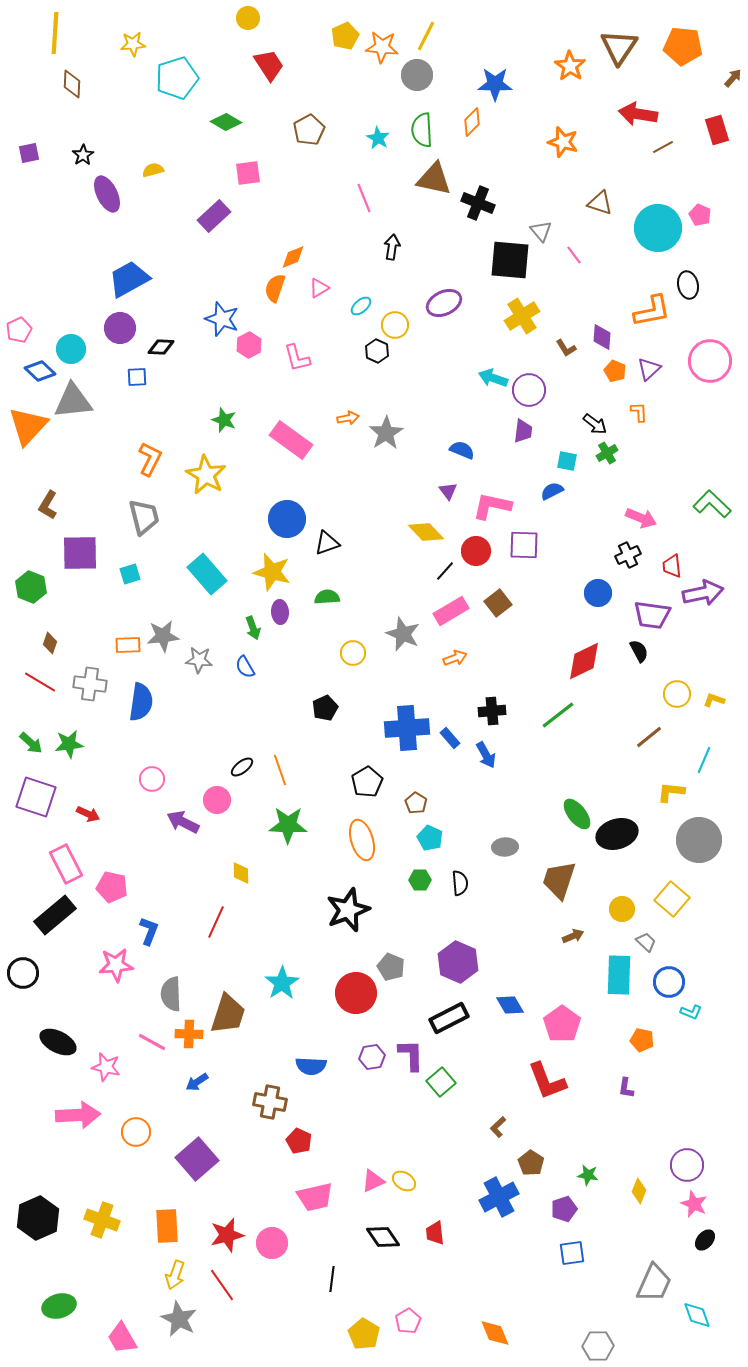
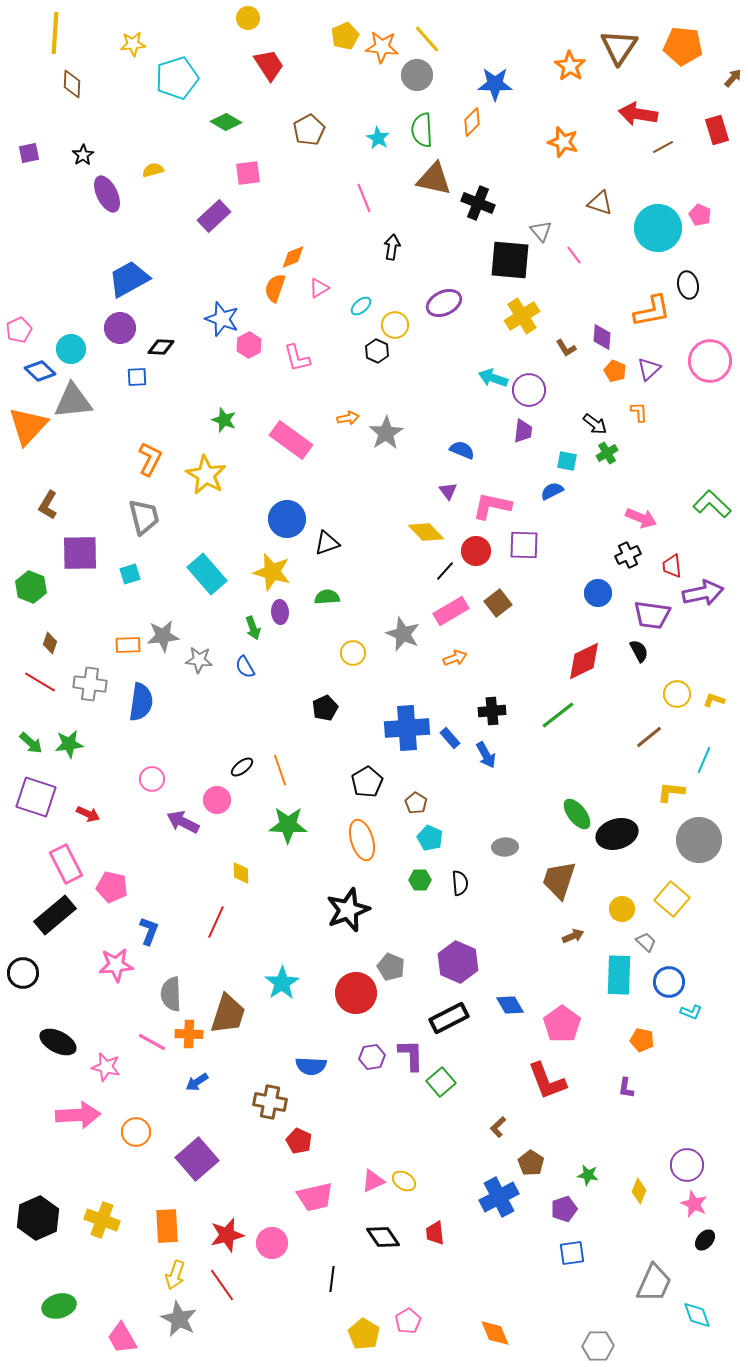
yellow line at (426, 36): moved 1 px right, 3 px down; rotated 68 degrees counterclockwise
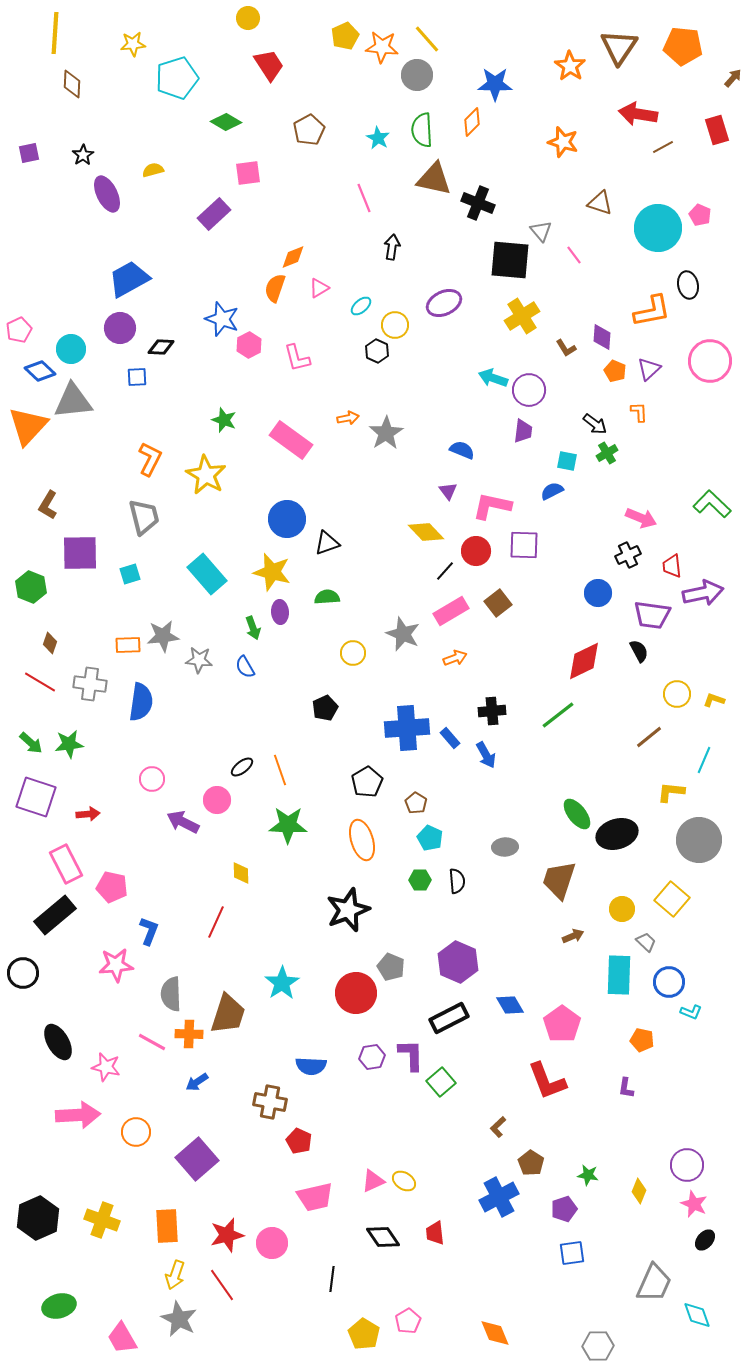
purple rectangle at (214, 216): moved 2 px up
red arrow at (88, 814): rotated 30 degrees counterclockwise
black semicircle at (460, 883): moved 3 px left, 2 px up
black ellipse at (58, 1042): rotated 33 degrees clockwise
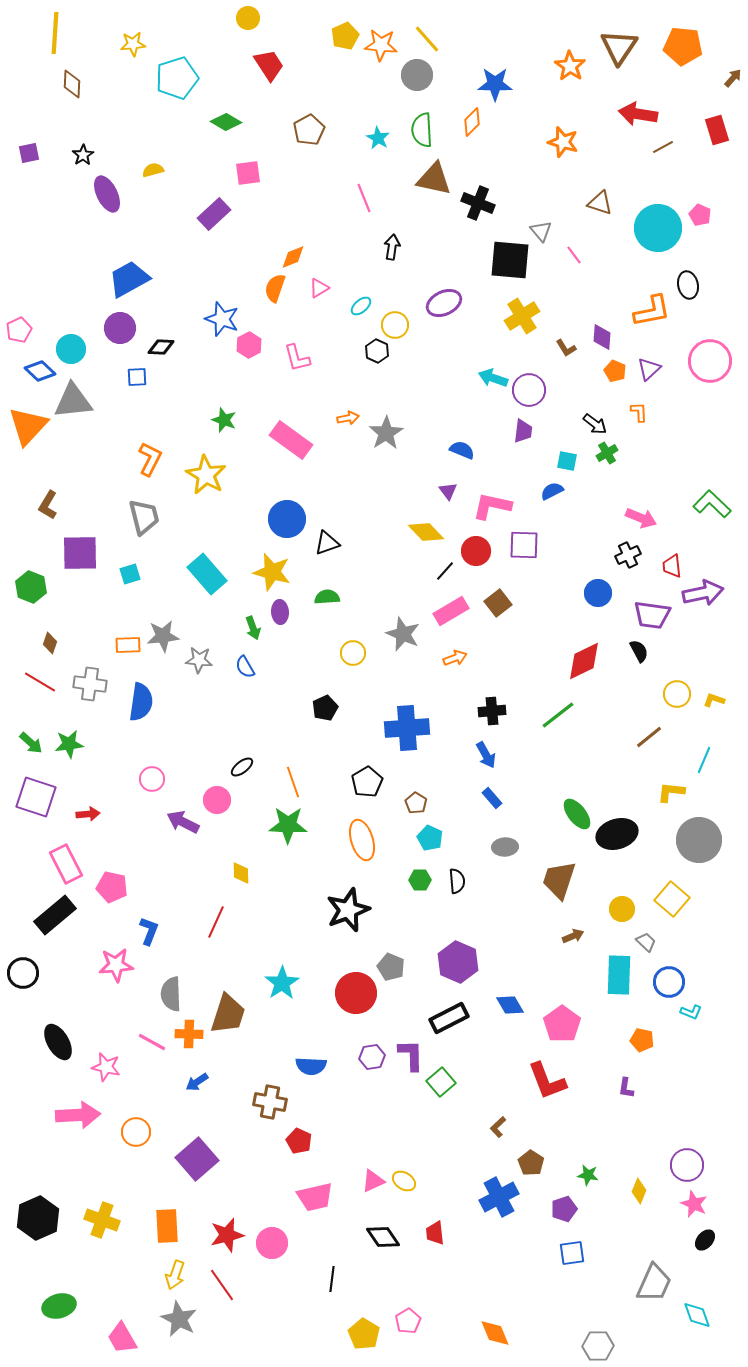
orange star at (382, 47): moved 1 px left, 2 px up
blue rectangle at (450, 738): moved 42 px right, 60 px down
orange line at (280, 770): moved 13 px right, 12 px down
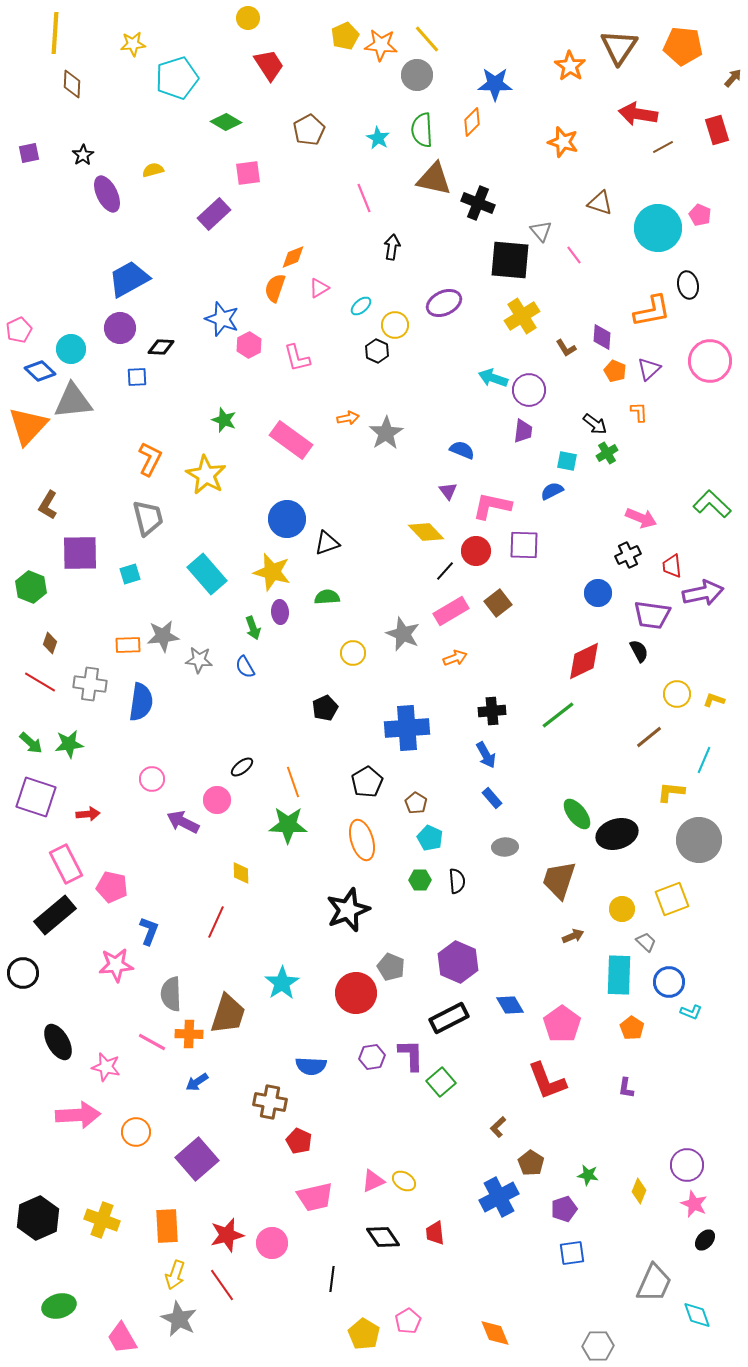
gray trapezoid at (144, 517): moved 4 px right, 1 px down
yellow square at (672, 899): rotated 28 degrees clockwise
orange pentagon at (642, 1040): moved 10 px left, 12 px up; rotated 20 degrees clockwise
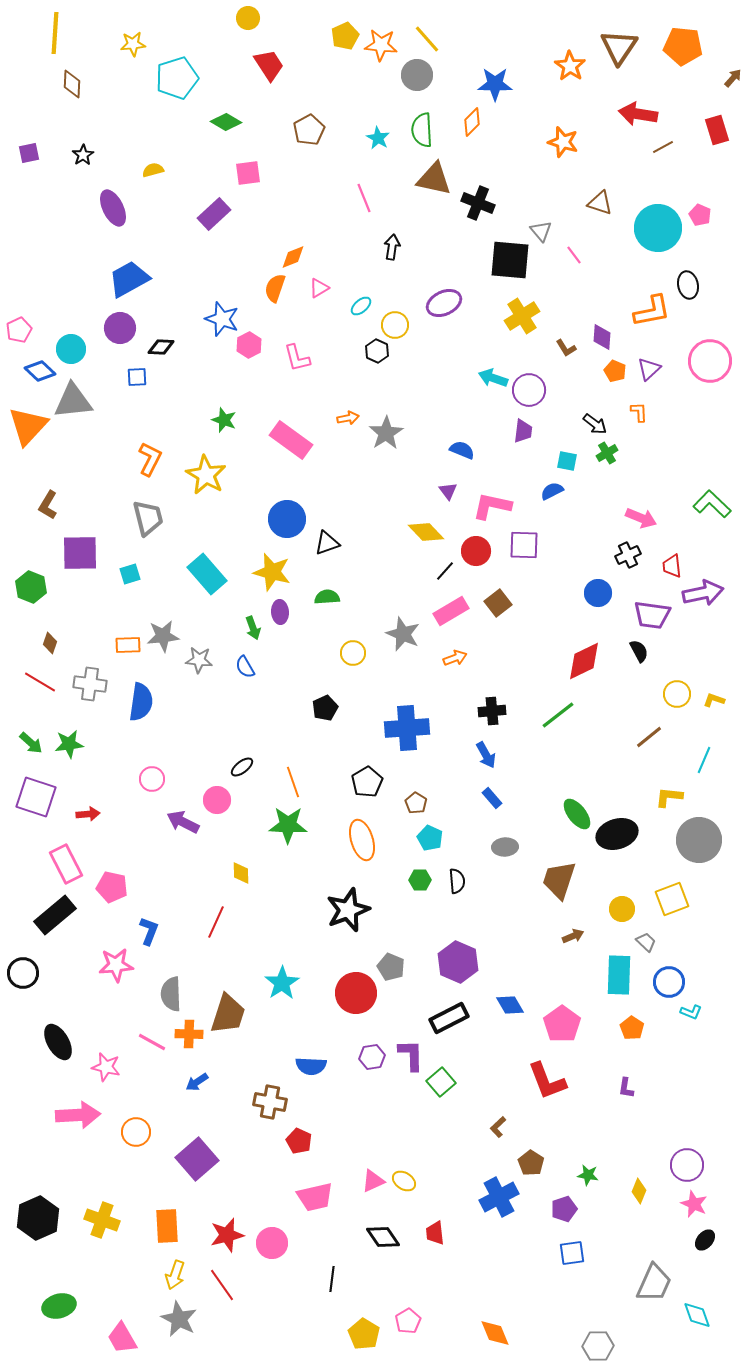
purple ellipse at (107, 194): moved 6 px right, 14 px down
yellow L-shape at (671, 792): moved 2 px left, 5 px down
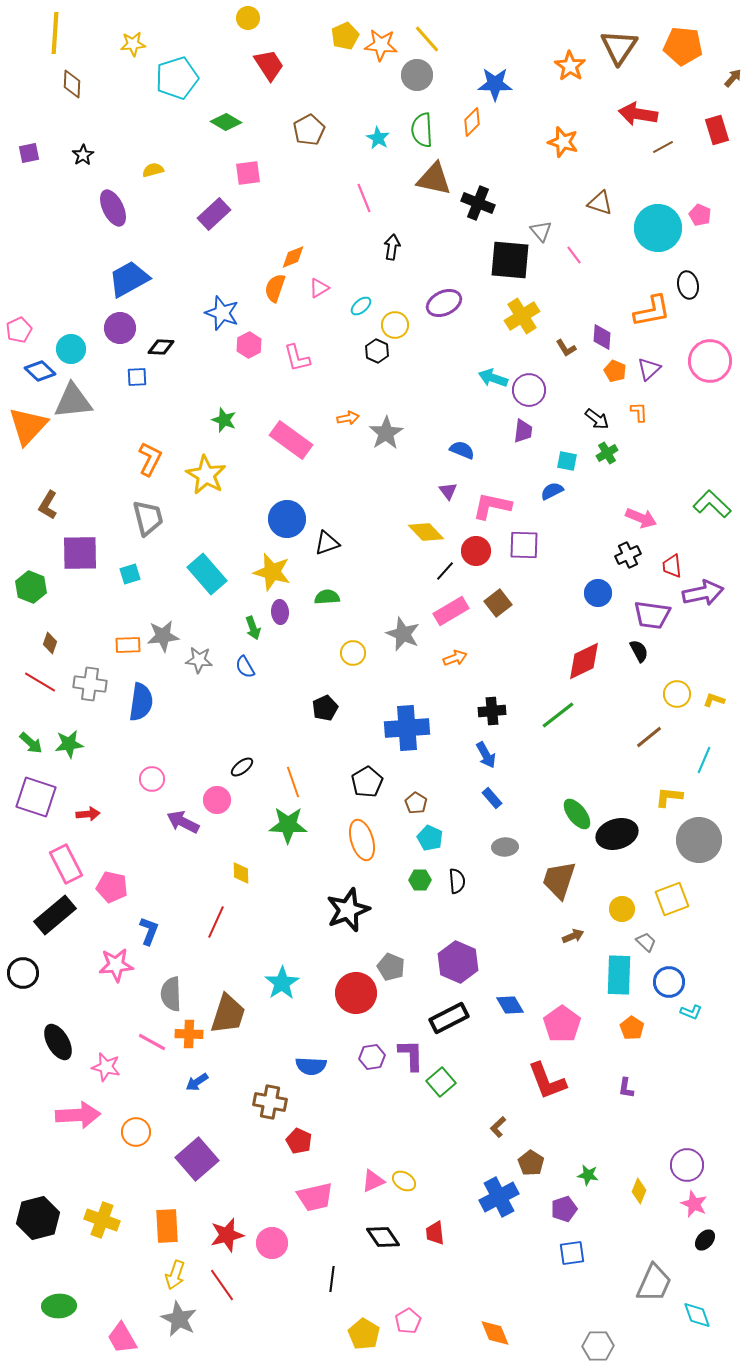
blue star at (222, 319): moved 6 px up
black arrow at (595, 424): moved 2 px right, 5 px up
black hexagon at (38, 1218): rotated 9 degrees clockwise
green ellipse at (59, 1306): rotated 12 degrees clockwise
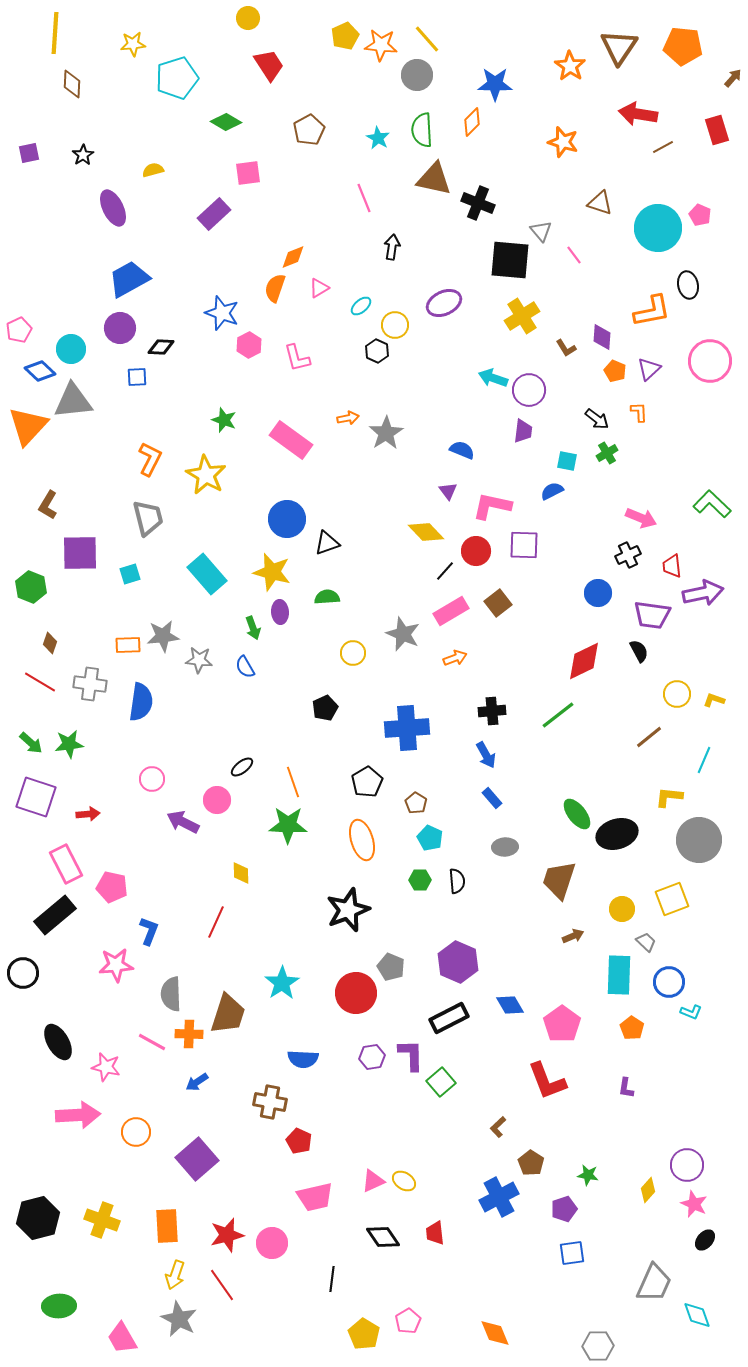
blue semicircle at (311, 1066): moved 8 px left, 7 px up
yellow diamond at (639, 1191): moved 9 px right, 1 px up; rotated 20 degrees clockwise
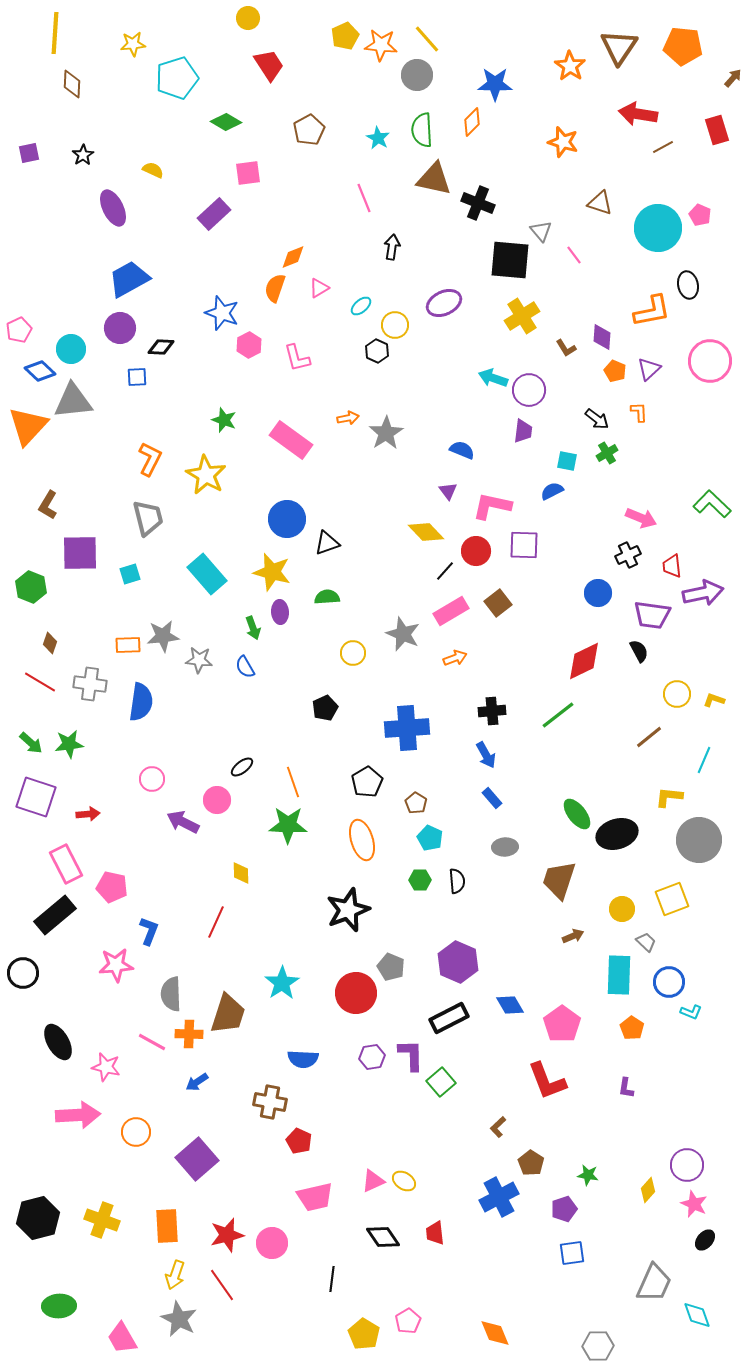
yellow semicircle at (153, 170): rotated 40 degrees clockwise
